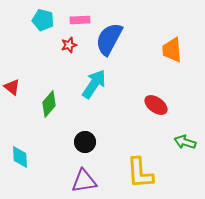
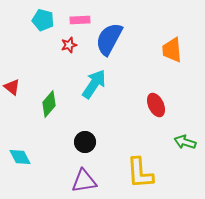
red ellipse: rotated 30 degrees clockwise
cyan diamond: rotated 25 degrees counterclockwise
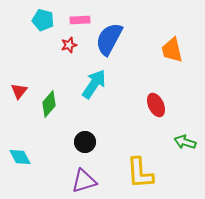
orange trapezoid: rotated 8 degrees counterclockwise
red triangle: moved 7 px right, 4 px down; rotated 30 degrees clockwise
purple triangle: rotated 8 degrees counterclockwise
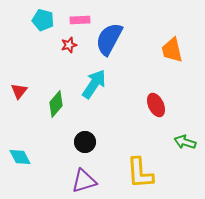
green diamond: moved 7 px right
